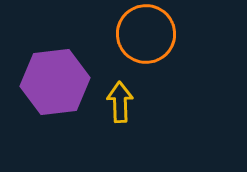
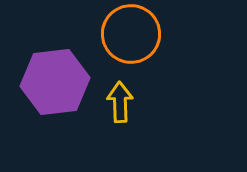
orange circle: moved 15 px left
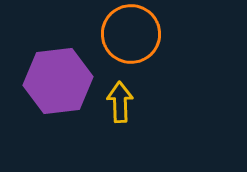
purple hexagon: moved 3 px right, 1 px up
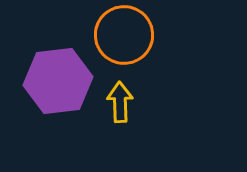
orange circle: moved 7 px left, 1 px down
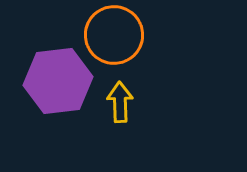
orange circle: moved 10 px left
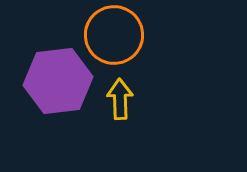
yellow arrow: moved 3 px up
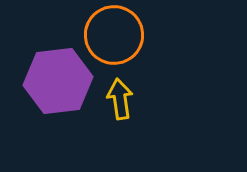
yellow arrow: rotated 6 degrees counterclockwise
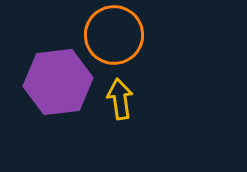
purple hexagon: moved 1 px down
